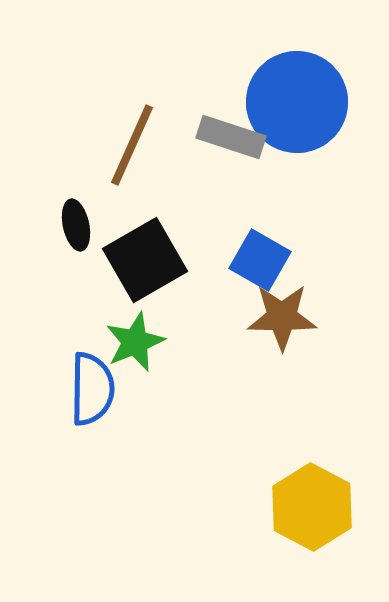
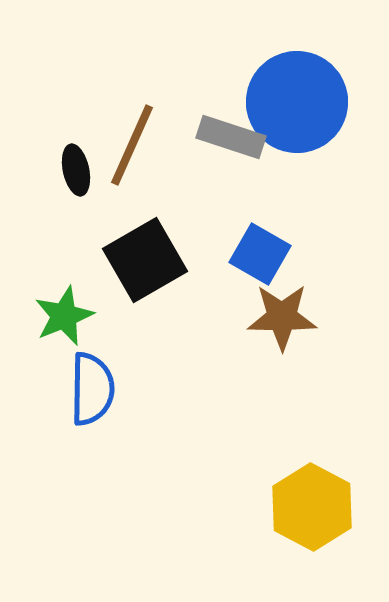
black ellipse: moved 55 px up
blue square: moved 6 px up
green star: moved 71 px left, 26 px up
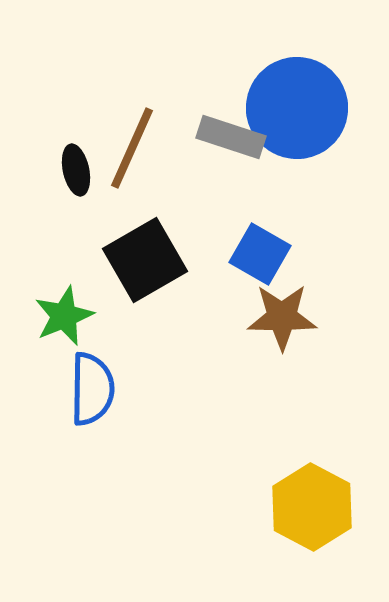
blue circle: moved 6 px down
brown line: moved 3 px down
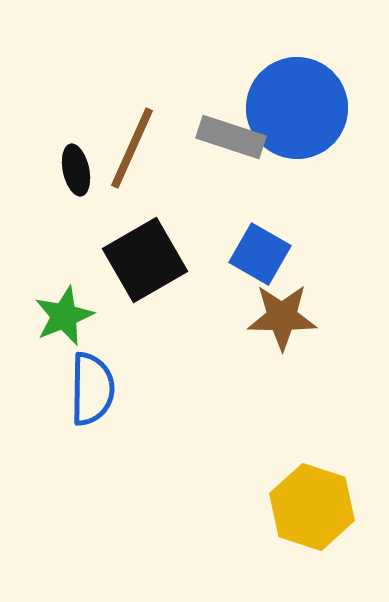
yellow hexagon: rotated 10 degrees counterclockwise
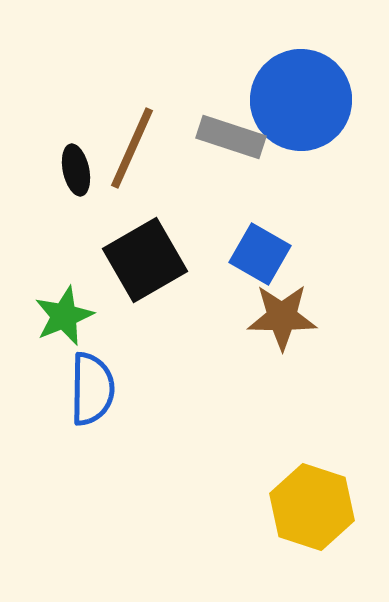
blue circle: moved 4 px right, 8 px up
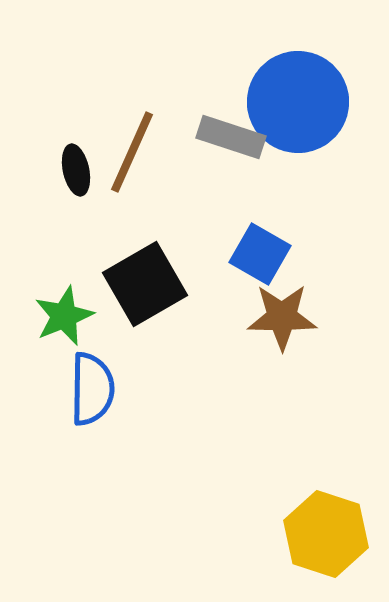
blue circle: moved 3 px left, 2 px down
brown line: moved 4 px down
black square: moved 24 px down
yellow hexagon: moved 14 px right, 27 px down
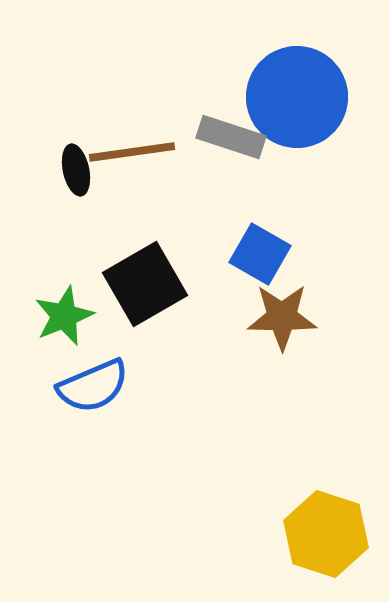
blue circle: moved 1 px left, 5 px up
brown line: rotated 58 degrees clockwise
blue semicircle: moved 1 px right, 3 px up; rotated 66 degrees clockwise
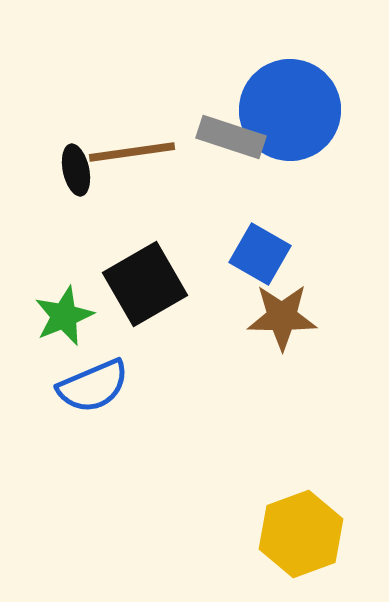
blue circle: moved 7 px left, 13 px down
yellow hexagon: moved 25 px left; rotated 22 degrees clockwise
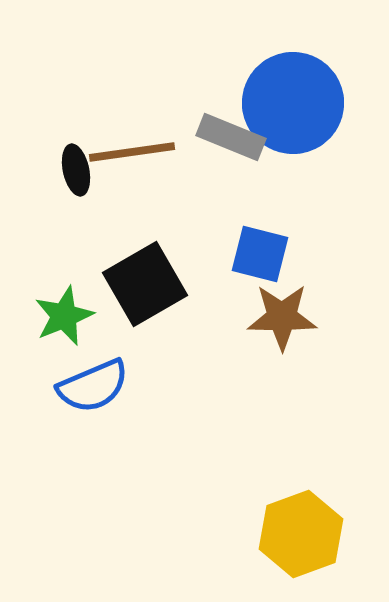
blue circle: moved 3 px right, 7 px up
gray rectangle: rotated 4 degrees clockwise
blue square: rotated 16 degrees counterclockwise
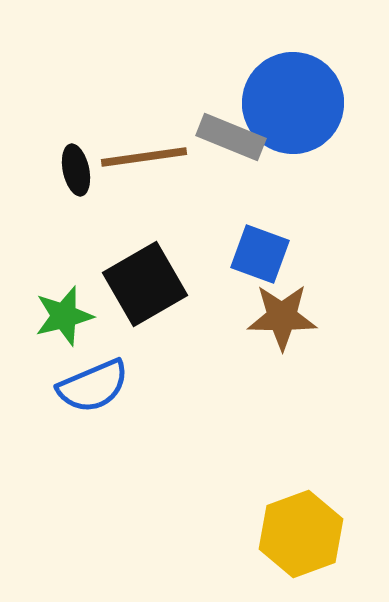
brown line: moved 12 px right, 5 px down
blue square: rotated 6 degrees clockwise
green star: rotated 8 degrees clockwise
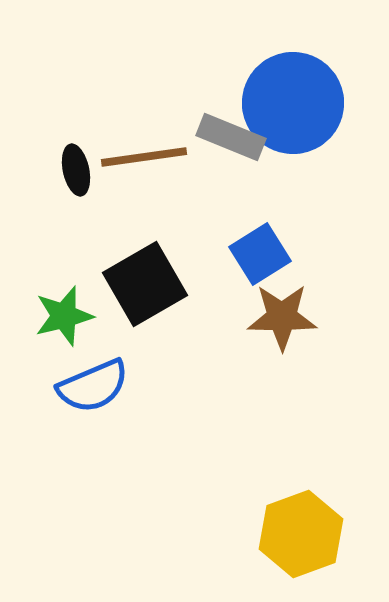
blue square: rotated 38 degrees clockwise
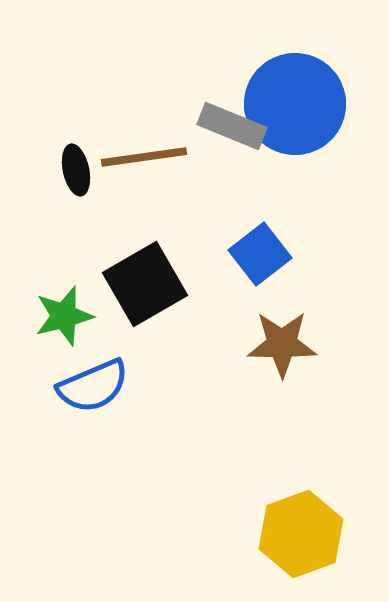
blue circle: moved 2 px right, 1 px down
gray rectangle: moved 1 px right, 11 px up
blue square: rotated 6 degrees counterclockwise
brown star: moved 27 px down
